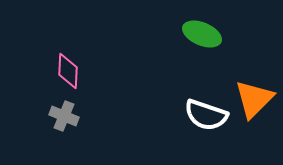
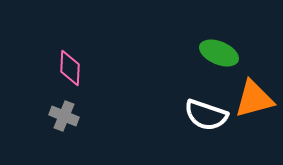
green ellipse: moved 17 px right, 19 px down
pink diamond: moved 2 px right, 3 px up
orange triangle: rotated 30 degrees clockwise
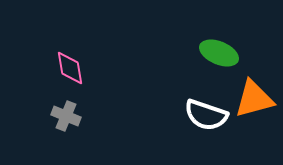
pink diamond: rotated 12 degrees counterclockwise
gray cross: moved 2 px right
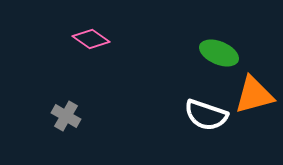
pink diamond: moved 21 px right, 29 px up; rotated 45 degrees counterclockwise
orange triangle: moved 4 px up
gray cross: rotated 8 degrees clockwise
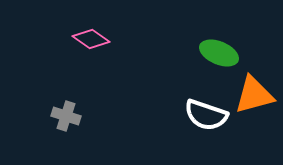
gray cross: rotated 12 degrees counterclockwise
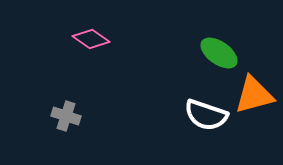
green ellipse: rotated 12 degrees clockwise
